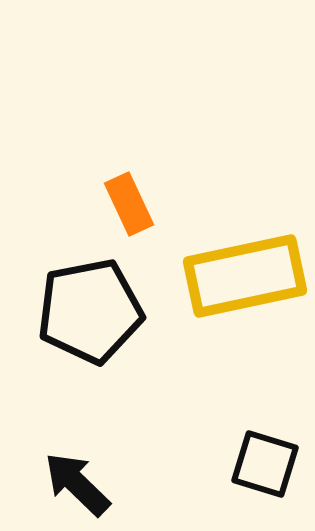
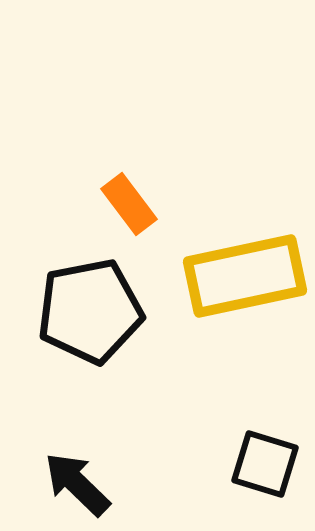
orange rectangle: rotated 12 degrees counterclockwise
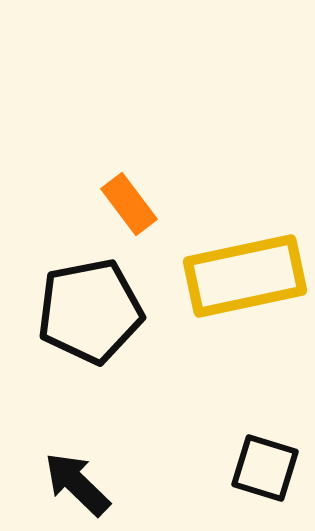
black square: moved 4 px down
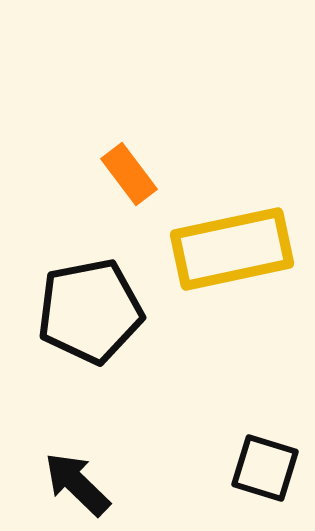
orange rectangle: moved 30 px up
yellow rectangle: moved 13 px left, 27 px up
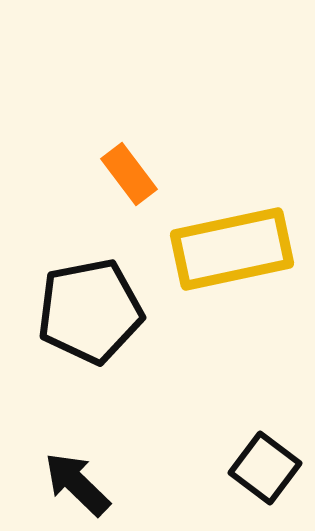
black square: rotated 20 degrees clockwise
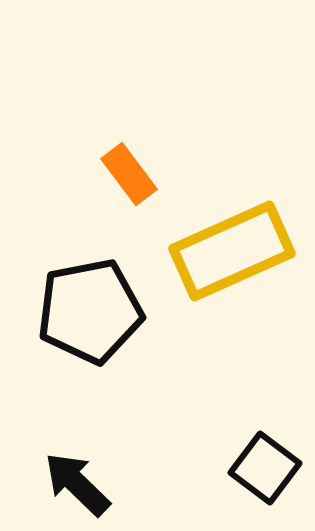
yellow rectangle: moved 2 px down; rotated 12 degrees counterclockwise
